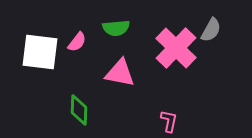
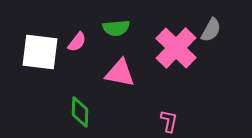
green diamond: moved 1 px right, 2 px down
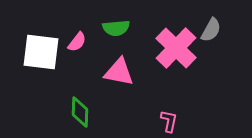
white square: moved 1 px right
pink triangle: moved 1 px left, 1 px up
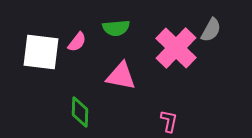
pink triangle: moved 2 px right, 4 px down
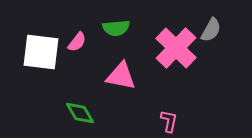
green diamond: moved 1 px down; rotated 32 degrees counterclockwise
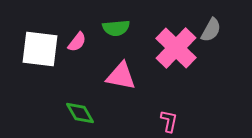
white square: moved 1 px left, 3 px up
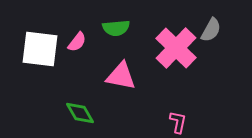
pink L-shape: moved 9 px right, 1 px down
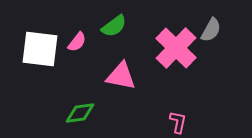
green semicircle: moved 2 px left, 2 px up; rotated 32 degrees counterclockwise
green diamond: rotated 68 degrees counterclockwise
